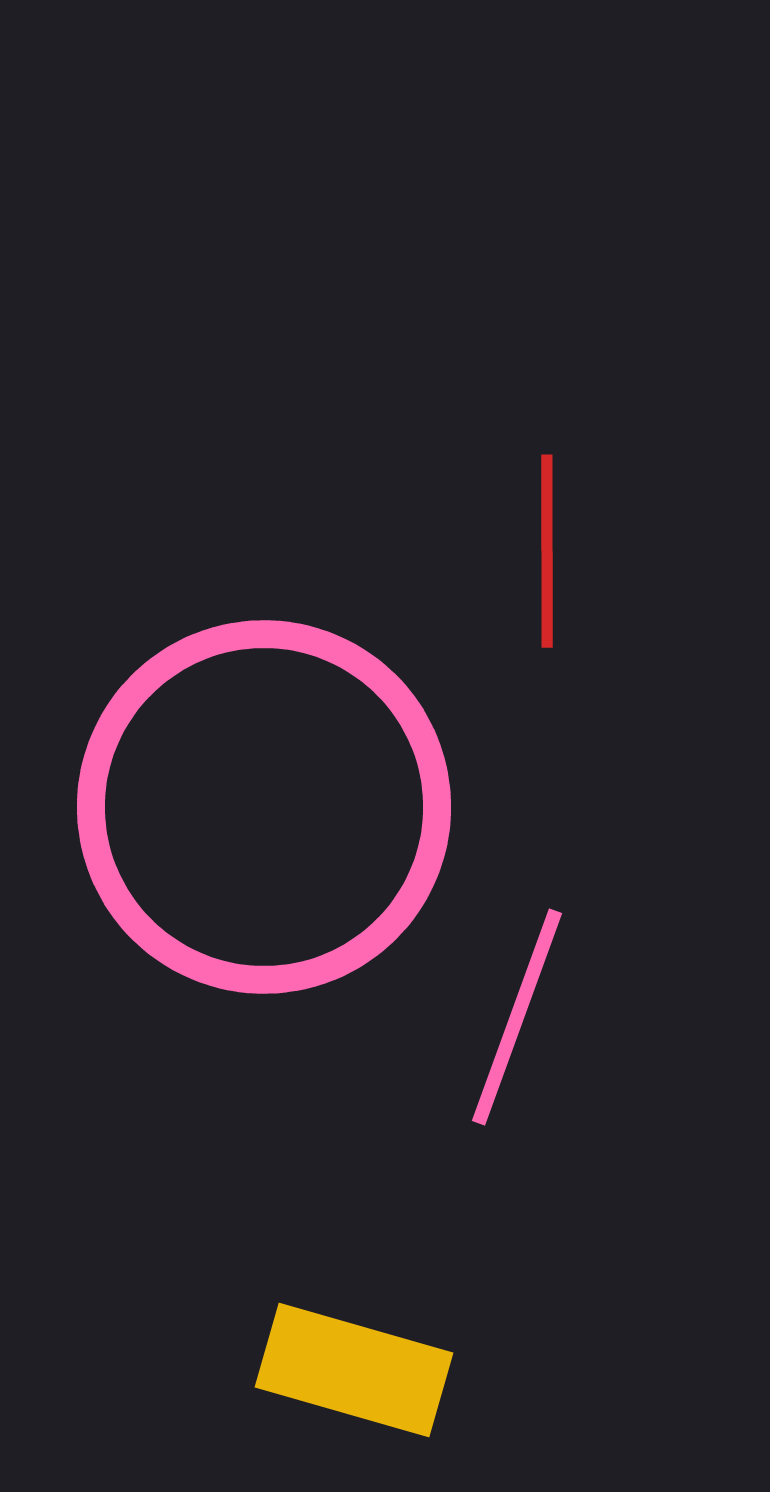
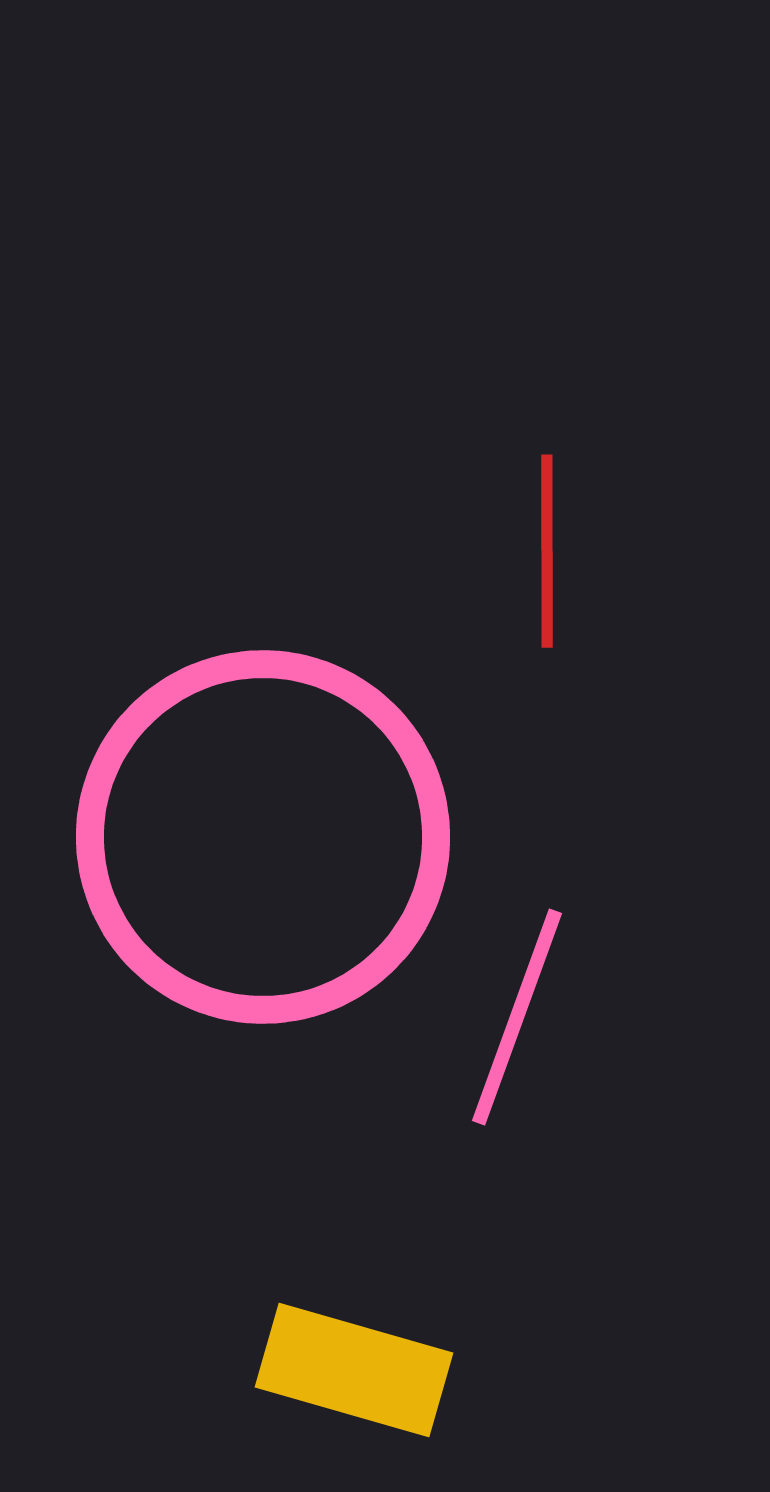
pink circle: moved 1 px left, 30 px down
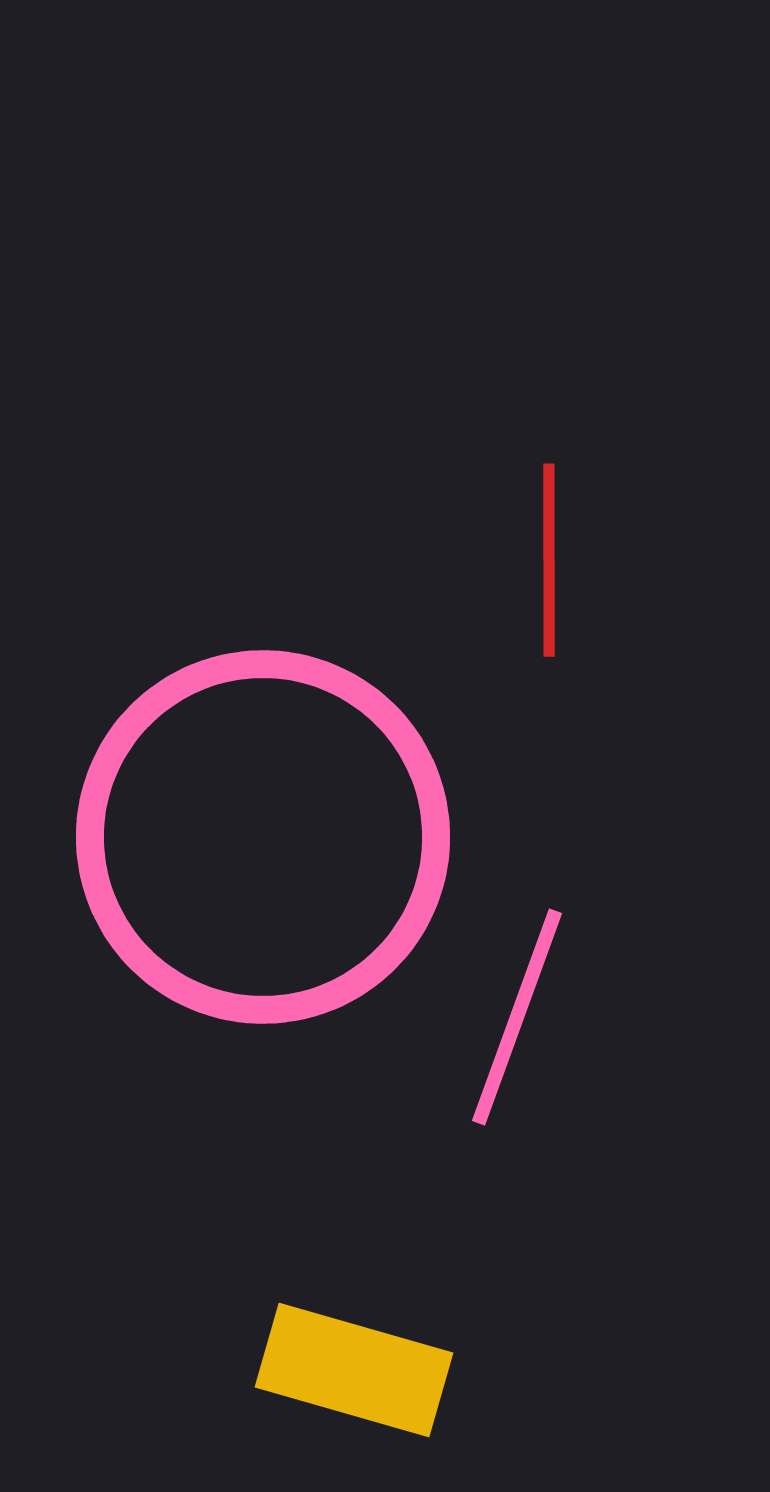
red line: moved 2 px right, 9 px down
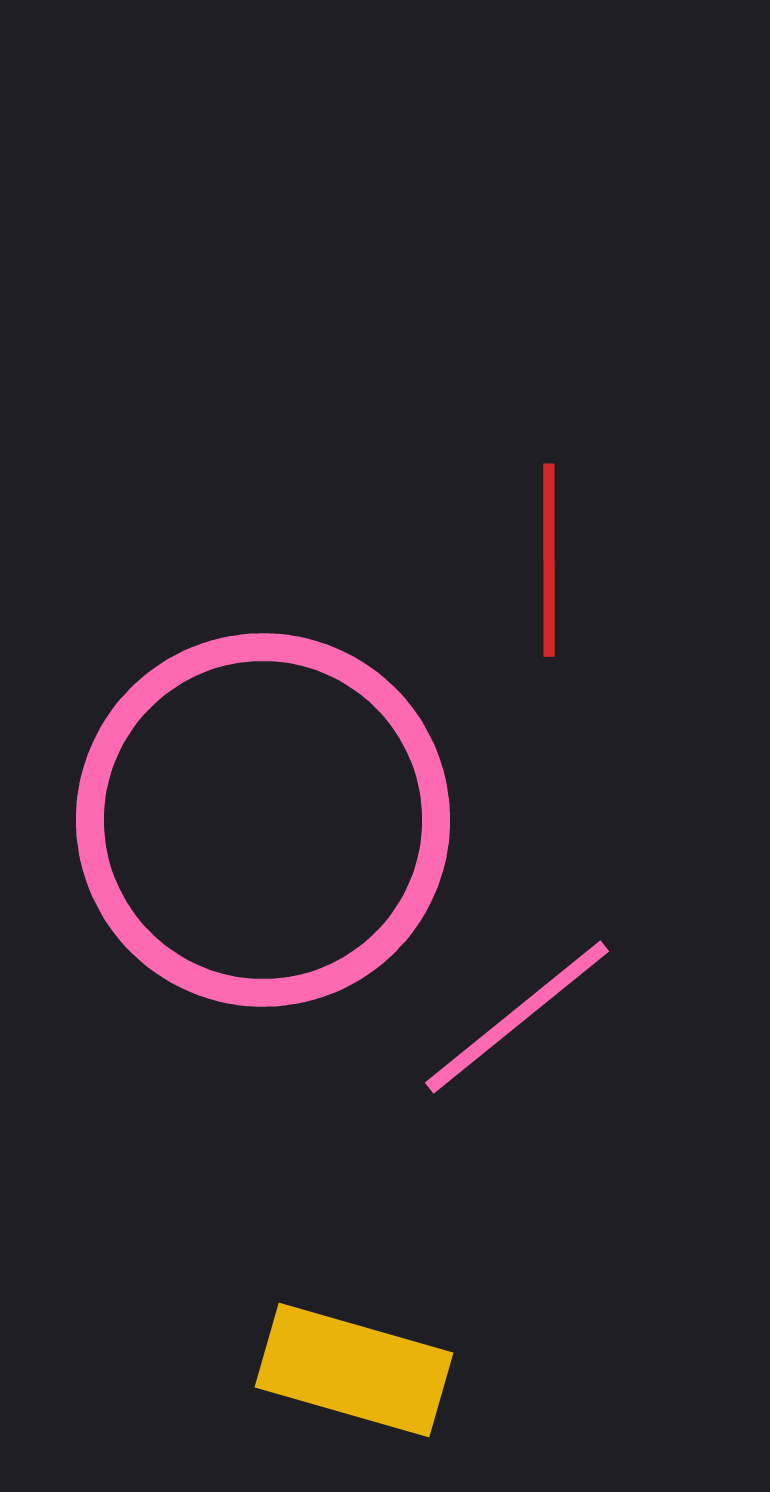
pink circle: moved 17 px up
pink line: rotated 31 degrees clockwise
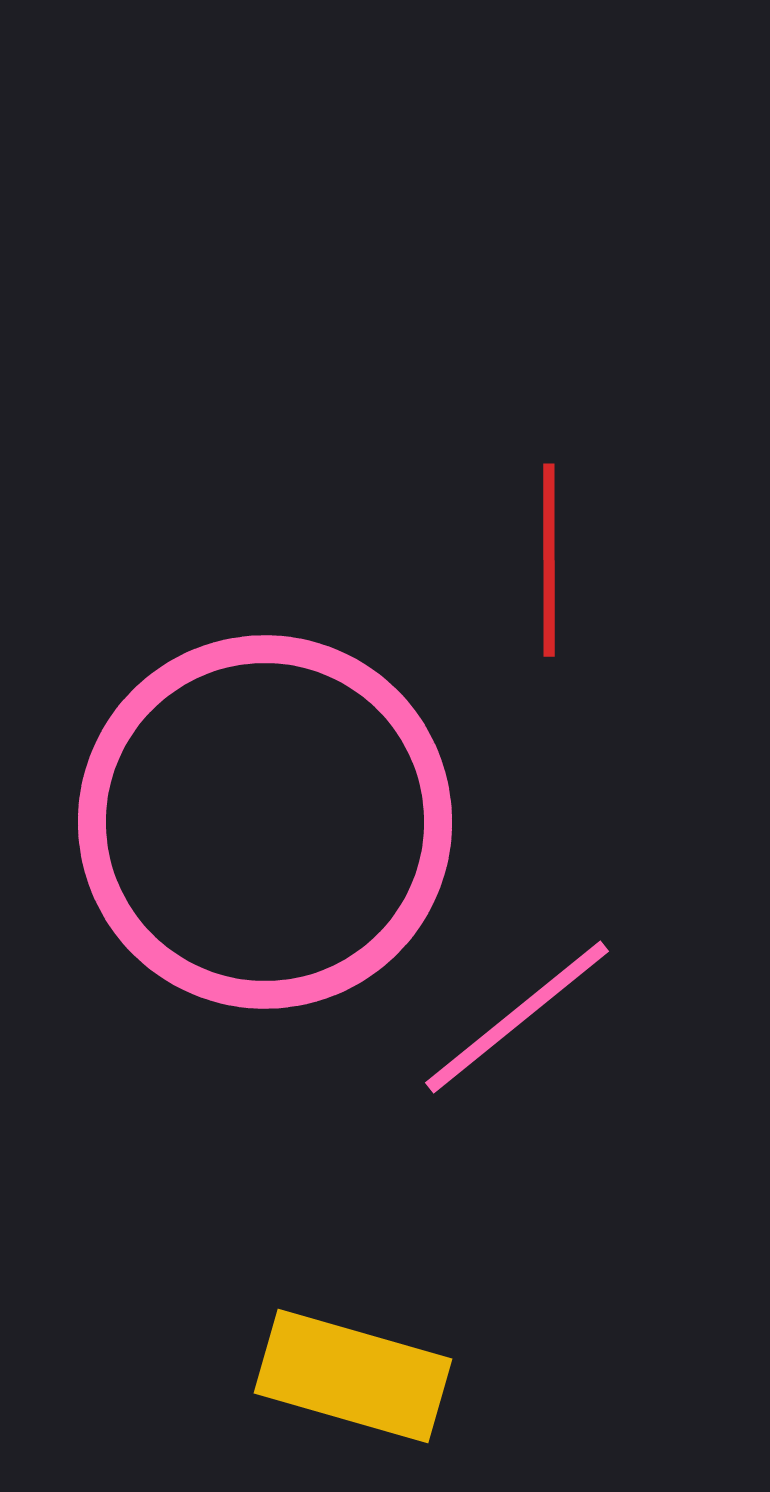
pink circle: moved 2 px right, 2 px down
yellow rectangle: moved 1 px left, 6 px down
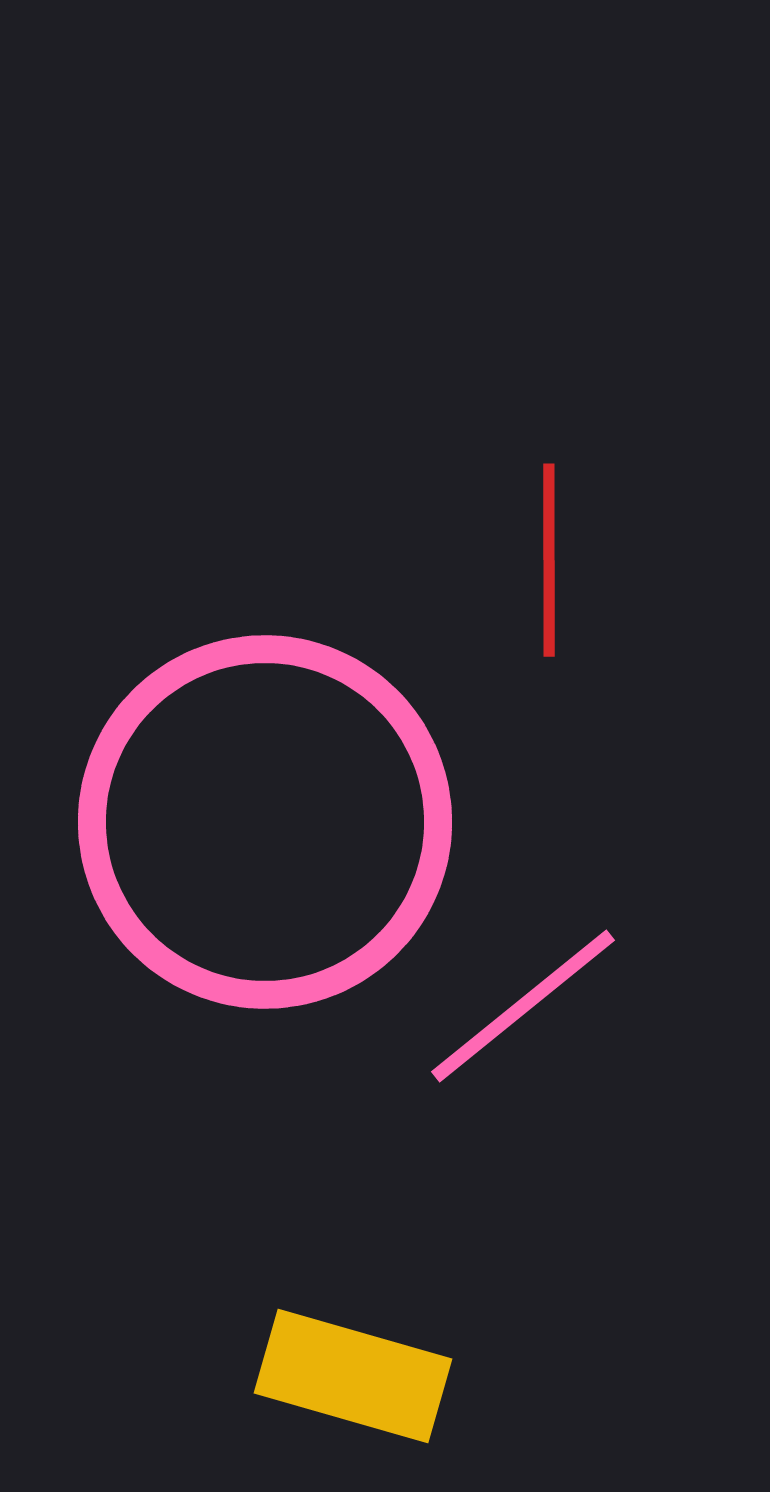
pink line: moved 6 px right, 11 px up
